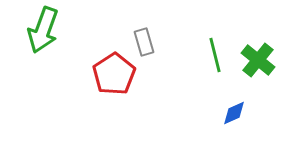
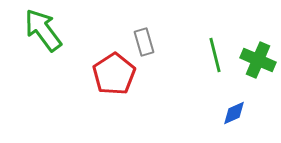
green arrow: rotated 123 degrees clockwise
green cross: rotated 16 degrees counterclockwise
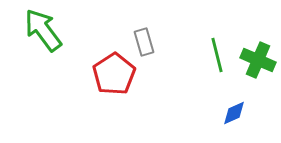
green line: moved 2 px right
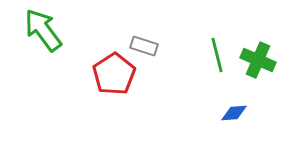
gray rectangle: moved 4 px down; rotated 56 degrees counterclockwise
blue diamond: rotated 20 degrees clockwise
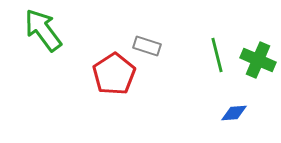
gray rectangle: moved 3 px right
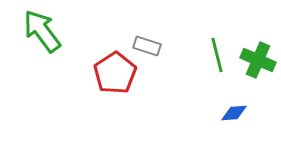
green arrow: moved 1 px left, 1 px down
red pentagon: moved 1 px right, 1 px up
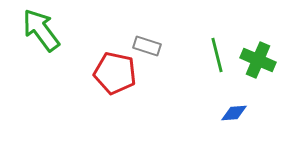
green arrow: moved 1 px left, 1 px up
red pentagon: rotated 27 degrees counterclockwise
